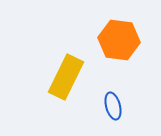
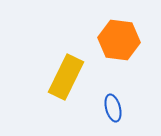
blue ellipse: moved 2 px down
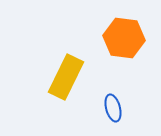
orange hexagon: moved 5 px right, 2 px up
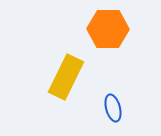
orange hexagon: moved 16 px left, 9 px up; rotated 6 degrees counterclockwise
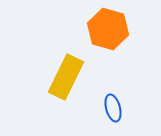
orange hexagon: rotated 15 degrees clockwise
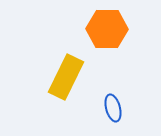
orange hexagon: moved 1 px left; rotated 15 degrees counterclockwise
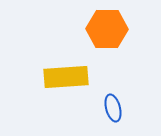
yellow rectangle: rotated 60 degrees clockwise
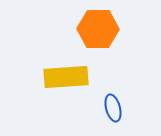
orange hexagon: moved 9 px left
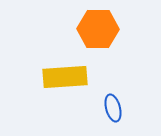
yellow rectangle: moved 1 px left
